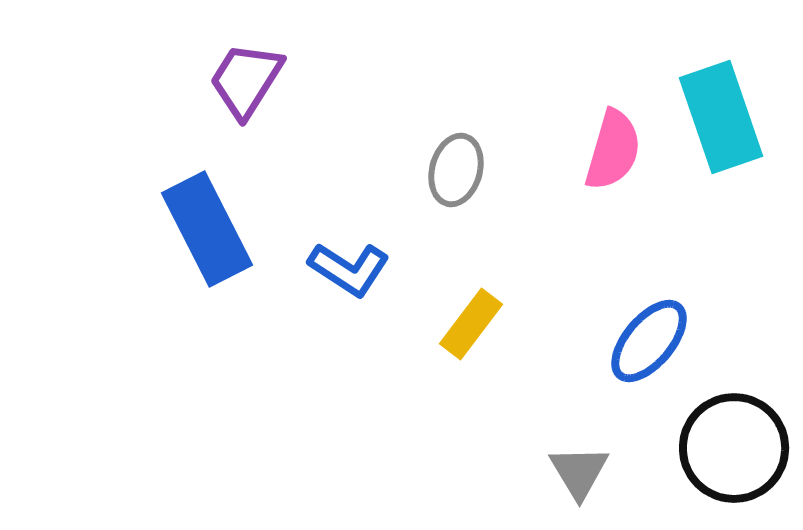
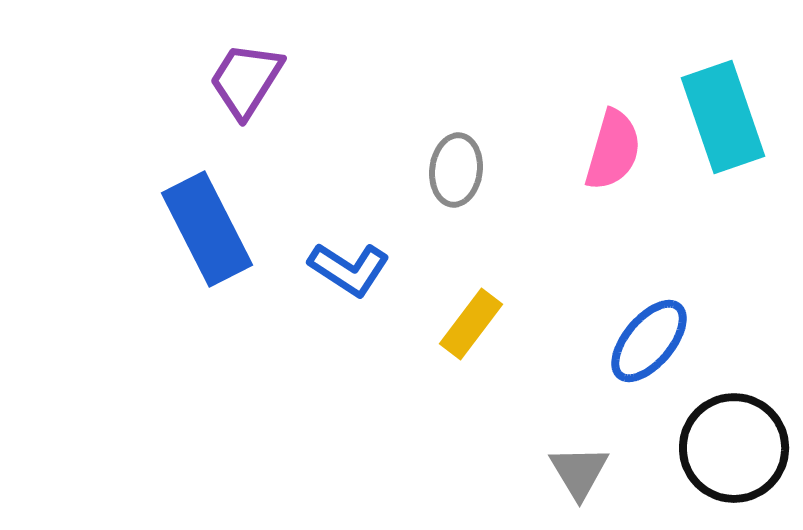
cyan rectangle: moved 2 px right
gray ellipse: rotated 8 degrees counterclockwise
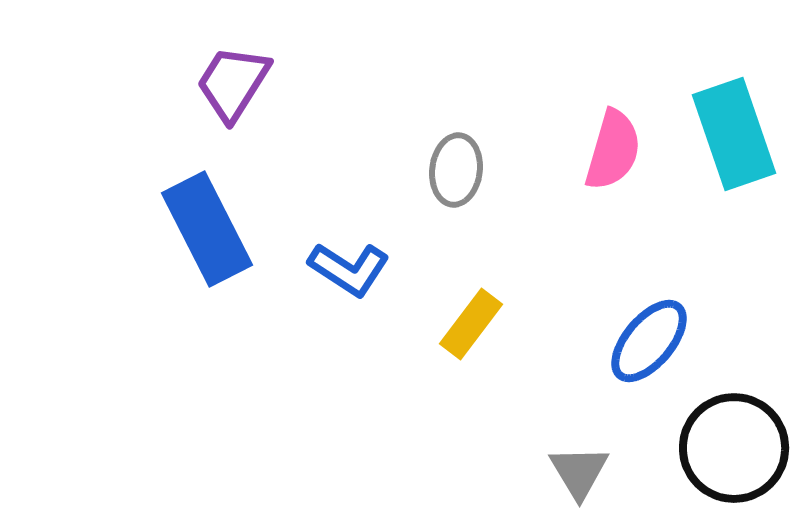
purple trapezoid: moved 13 px left, 3 px down
cyan rectangle: moved 11 px right, 17 px down
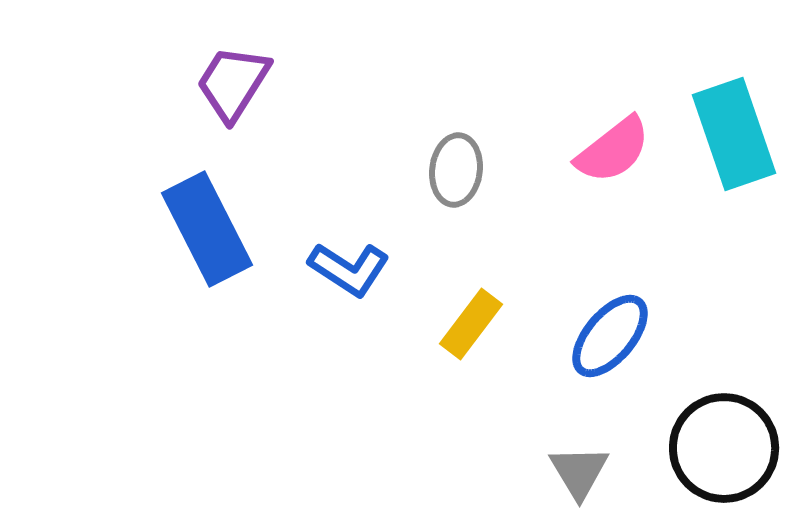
pink semicircle: rotated 36 degrees clockwise
blue ellipse: moved 39 px left, 5 px up
black circle: moved 10 px left
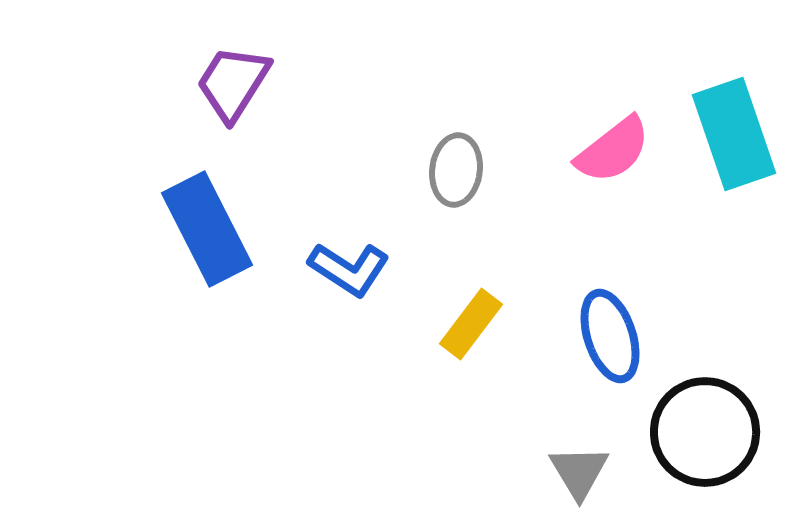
blue ellipse: rotated 58 degrees counterclockwise
black circle: moved 19 px left, 16 px up
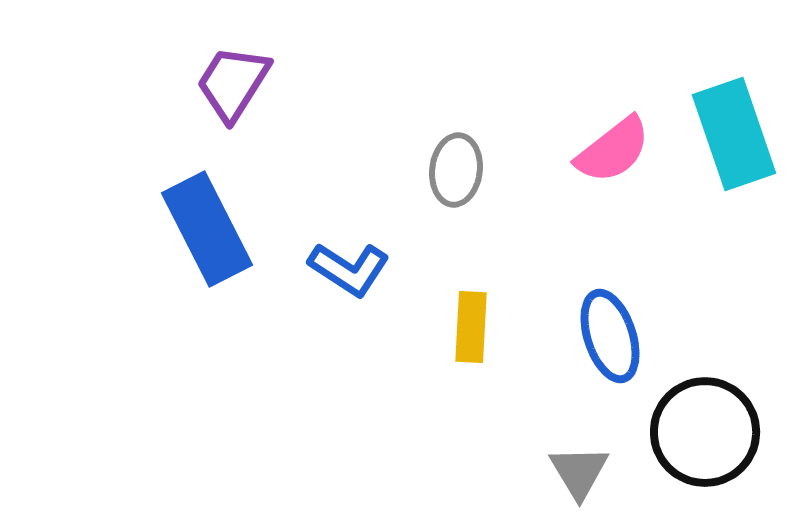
yellow rectangle: moved 3 px down; rotated 34 degrees counterclockwise
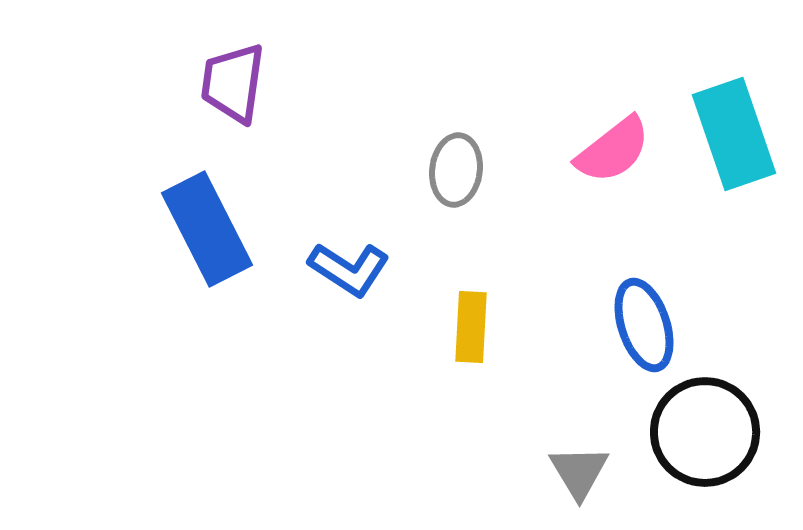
purple trapezoid: rotated 24 degrees counterclockwise
blue ellipse: moved 34 px right, 11 px up
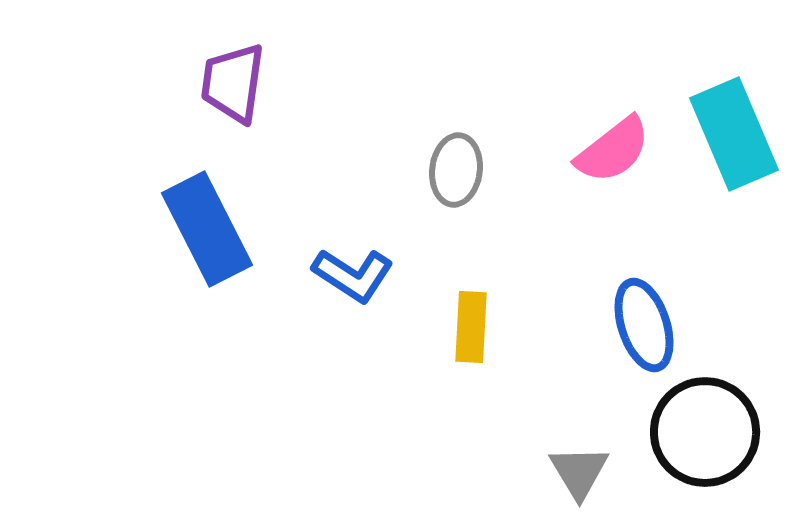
cyan rectangle: rotated 4 degrees counterclockwise
blue L-shape: moved 4 px right, 6 px down
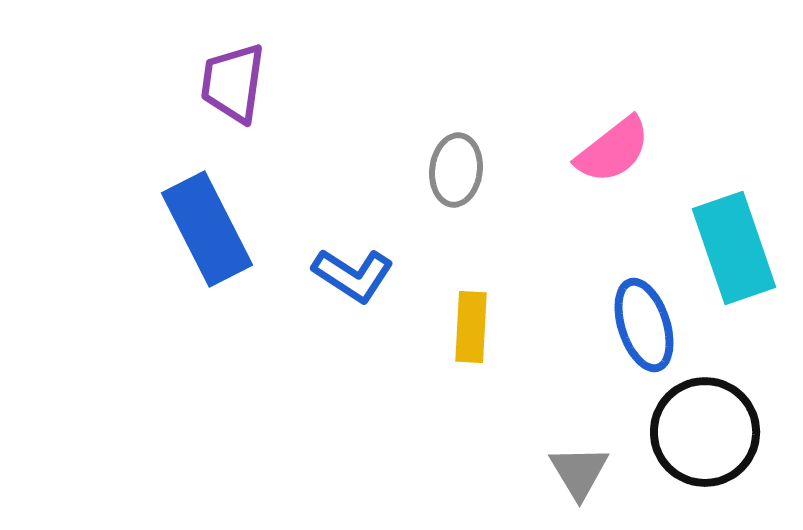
cyan rectangle: moved 114 px down; rotated 4 degrees clockwise
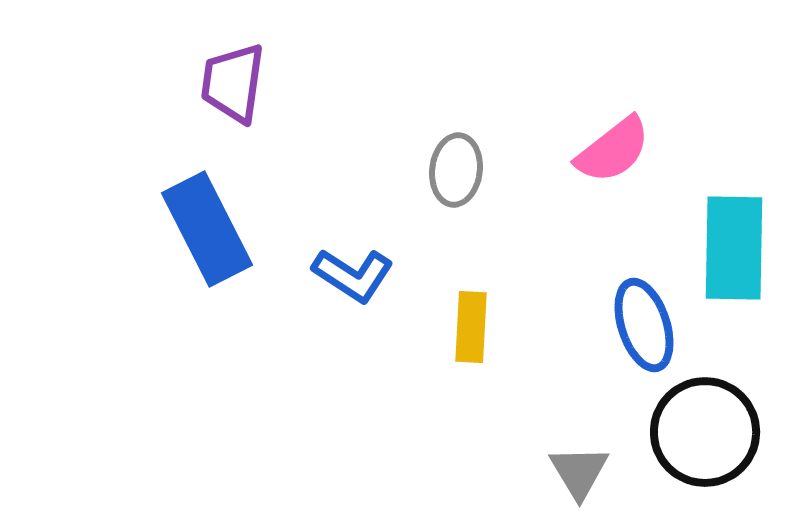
cyan rectangle: rotated 20 degrees clockwise
